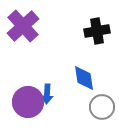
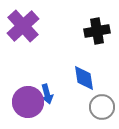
blue arrow: rotated 18 degrees counterclockwise
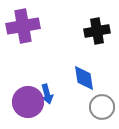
purple cross: rotated 32 degrees clockwise
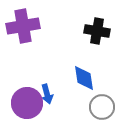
black cross: rotated 20 degrees clockwise
purple circle: moved 1 px left, 1 px down
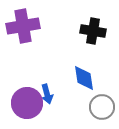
black cross: moved 4 px left
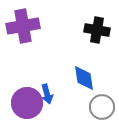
black cross: moved 4 px right, 1 px up
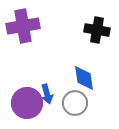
gray circle: moved 27 px left, 4 px up
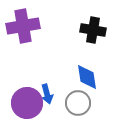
black cross: moved 4 px left
blue diamond: moved 3 px right, 1 px up
gray circle: moved 3 px right
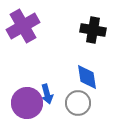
purple cross: rotated 20 degrees counterclockwise
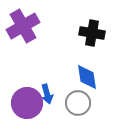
black cross: moved 1 px left, 3 px down
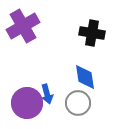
blue diamond: moved 2 px left
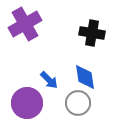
purple cross: moved 2 px right, 2 px up
blue arrow: moved 2 px right, 14 px up; rotated 30 degrees counterclockwise
